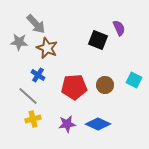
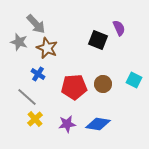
gray star: rotated 12 degrees clockwise
blue cross: moved 1 px up
brown circle: moved 2 px left, 1 px up
gray line: moved 1 px left, 1 px down
yellow cross: moved 2 px right; rotated 28 degrees counterclockwise
blue diamond: rotated 15 degrees counterclockwise
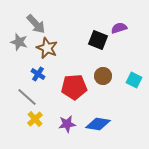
purple semicircle: rotated 84 degrees counterclockwise
brown circle: moved 8 px up
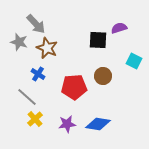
black square: rotated 18 degrees counterclockwise
cyan square: moved 19 px up
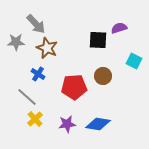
gray star: moved 3 px left; rotated 18 degrees counterclockwise
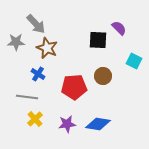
purple semicircle: rotated 63 degrees clockwise
gray line: rotated 35 degrees counterclockwise
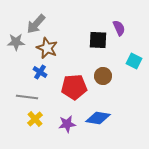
gray arrow: rotated 85 degrees clockwise
purple semicircle: rotated 21 degrees clockwise
blue cross: moved 2 px right, 2 px up
blue diamond: moved 6 px up
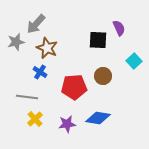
gray star: rotated 12 degrees counterclockwise
cyan square: rotated 21 degrees clockwise
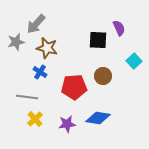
brown star: rotated 10 degrees counterclockwise
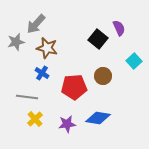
black square: moved 1 px up; rotated 36 degrees clockwise
blue cross: moved 2 px right, 1 px down
